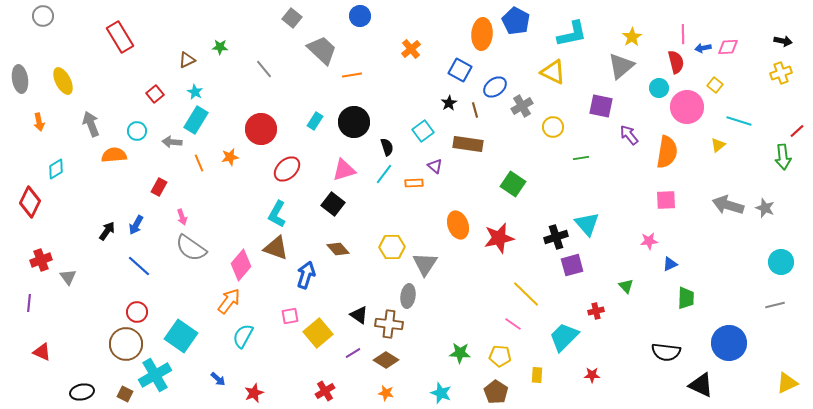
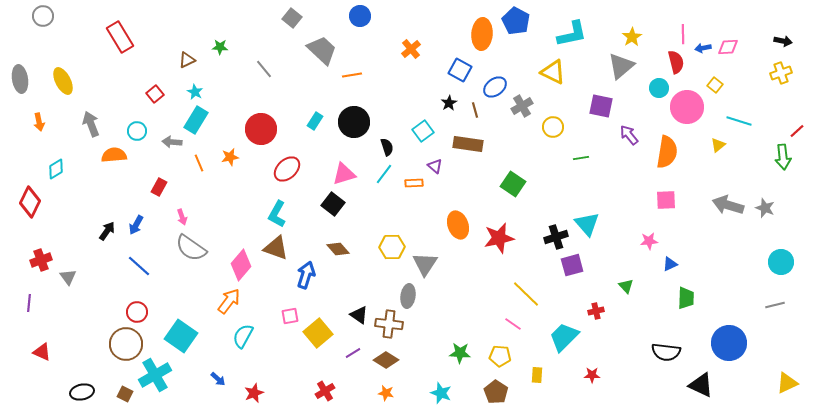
pink triangle at (344, 170): moved 4 px down
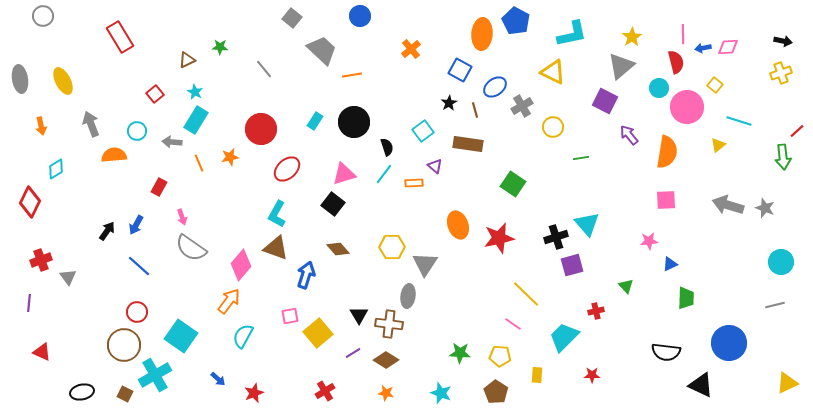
purple square at (601, 106): moved 4 px right, 5 px up; rotated 15 degrees clockwise
orange arrow at (39, 122): moved 2 px right, 4 px down
black triangle at (359, 315): rotated 24 degrees clockwise
brown circle at (126, 344): moved 2 px left, 1 px down
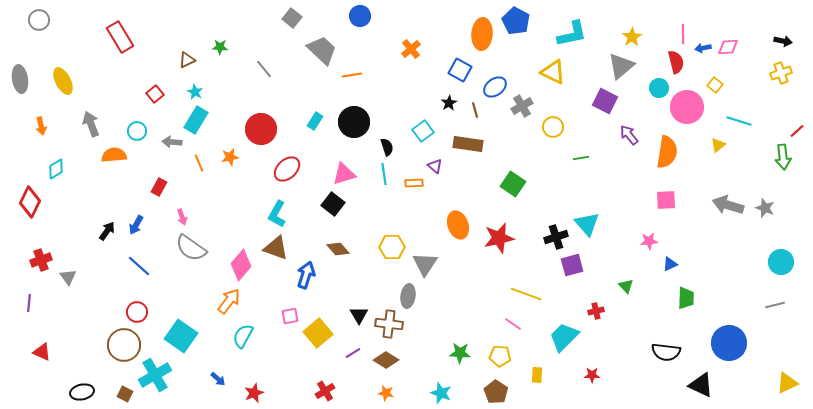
gray circle at (43, 16): moved 4 px left, 4 px down
cyan line at (384, 174): rotated 45 degrees counterclockwise
yellow line at (526, 294): rotated 24 degrees counterclockwise
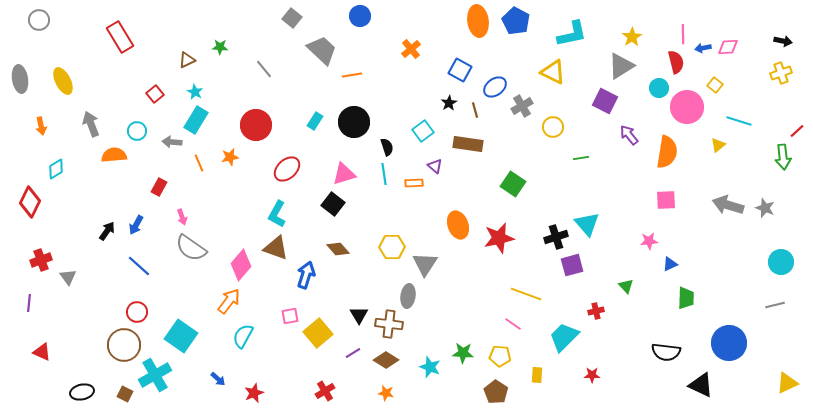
orange ellipse at (482, 34): moved 4 px left, 13 px up; rotated 12 degrees counterclockwise
gray triangle at (621, 66): rotated 8 degrees clockwise
red circle at (261, 129): moved 5 px left, 4 px up
green star at (460, 353): moved 3 px right
cyan star at (441, 393): moved 11 px left, 26 px up
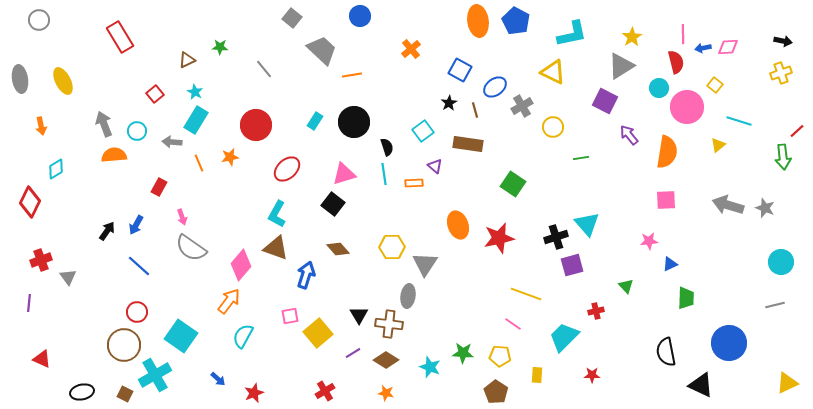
gray arrow at (91, 124): moved 13 px right
red triangle at (42, 352): moved 7 px down
black semicircle at (666, 352): rotated 72 degrees clockwise
